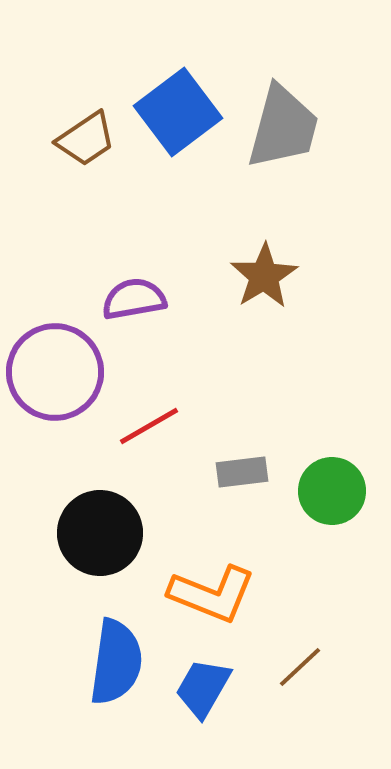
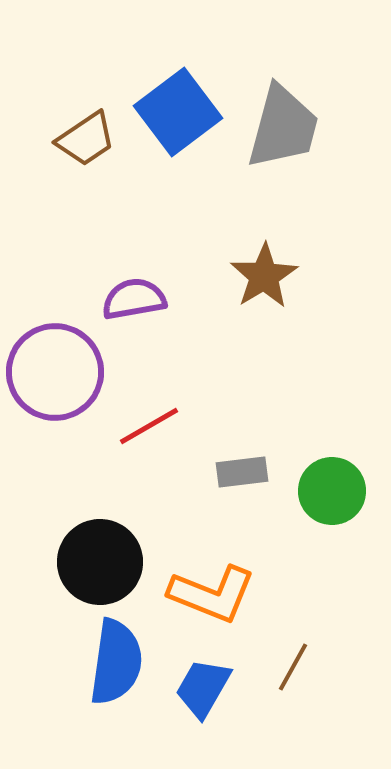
black circle: moved 29 px down
brown line: moved 7 px left; rotated 18 degrees counterclockwise
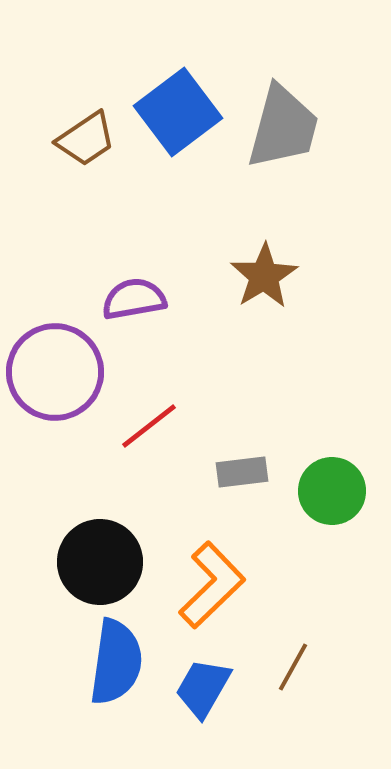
red line: rotated 8 degrees counterclockwise
orange L-shape: moved 9 px up; rotated 66 degrees counterclockwise
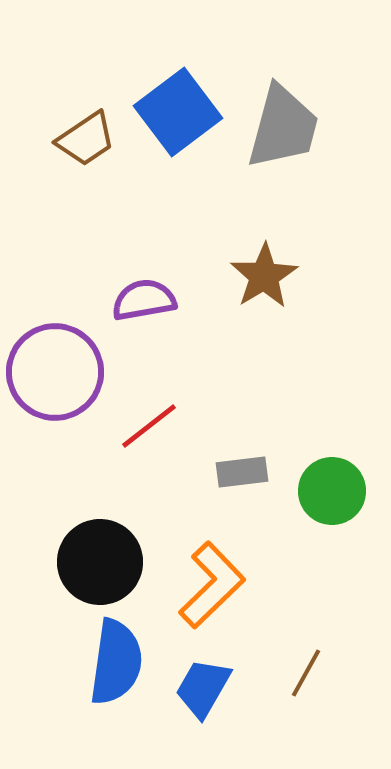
purple semicircle: moved 10 px right, 1 px down
brown line: moved 13 px right, 6 px down
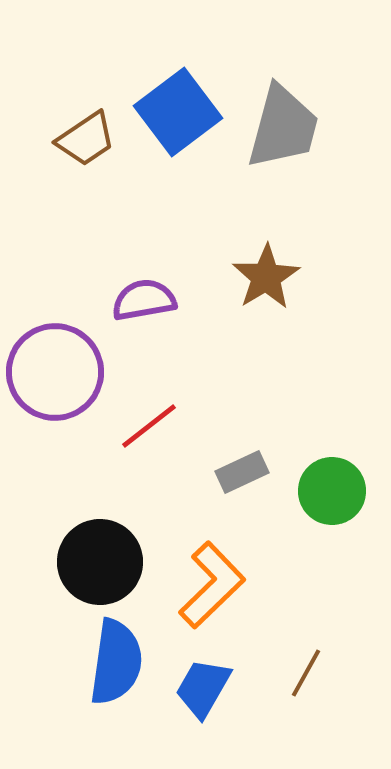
brown star: moved 2 px right, 1 px down
gray rectangle: rotated 18 degrees counterclockwise
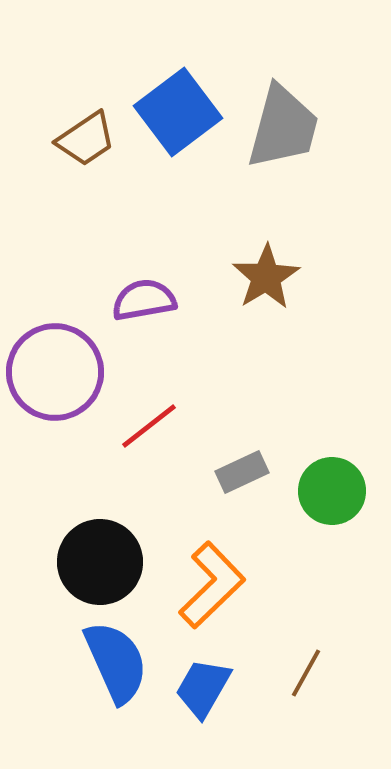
blue semicircle: rotated 32 degrees counterclockwise
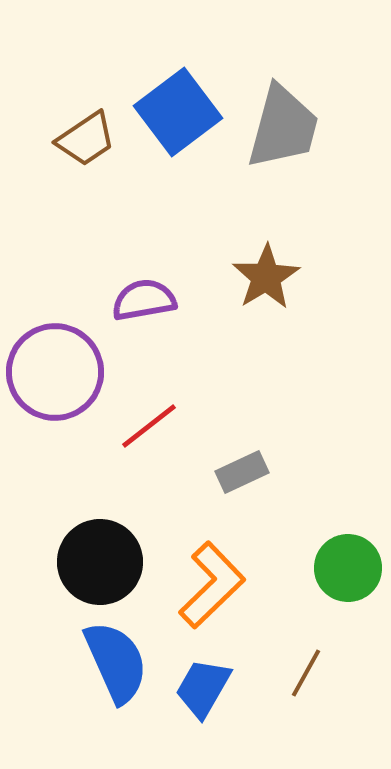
green circle: moved 16 px right, 77 px down
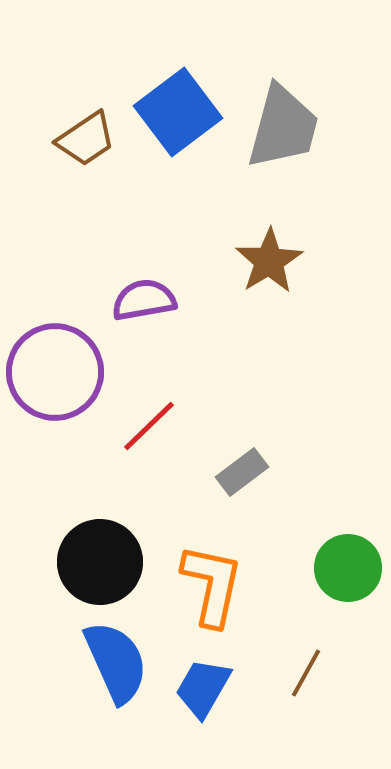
brown star: moved 3 px right, 16 px up
red line: rotated 6 degrees counterclockwise
gray rectangle: rotated 12 degrees counterclockwise
orange L-shape: rotated 34 degrees counterclockwise
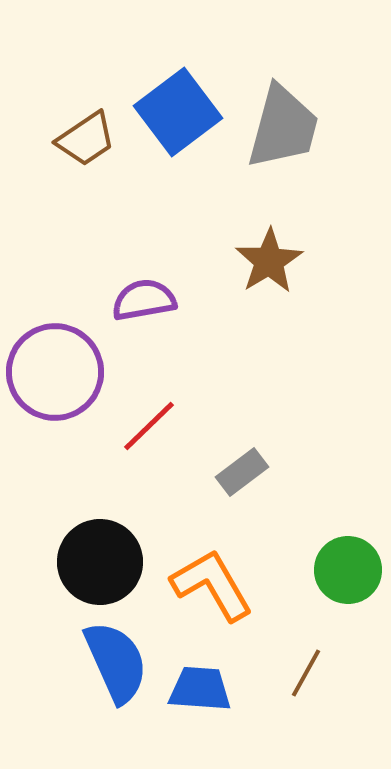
green circle: moved 2 px down
orange L-shape: rotated 42 degrees counterclockwise
blue trapezoid: moved 3 px left, 1 px down; rotated 64 degrees clockwise
